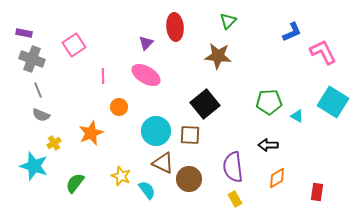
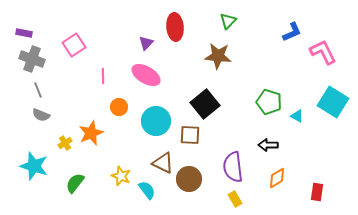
green pentagon: rotated 20 degrees clockwise
cyan circle: moved 10 px up
yellow cross: moved 11 px right
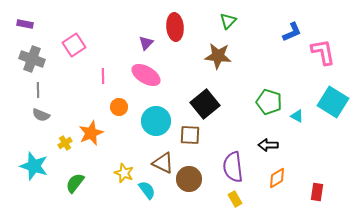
purple rectangle: moved 1 px right, 9 px up
pink L-shape: rotated 16 degrees clockwise
gray line: rotated 21 degrees clockwise
yellow star: moved 3 px right, 3 px up
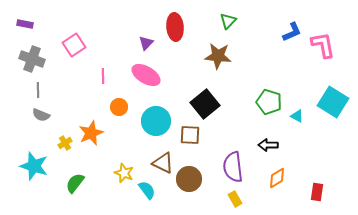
pink L-shape: moved 7 px up
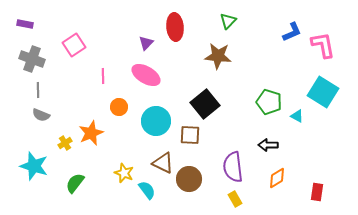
cyan square: moved 10 px left, 10 px up
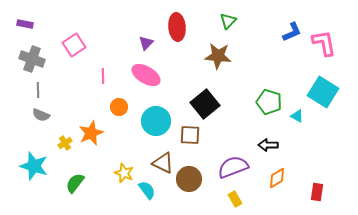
red ellipse: moved 2 px right
pink L-shape: moved 1 px right, 2 px up
purple semicircle: rotated 76 degrees clockwise
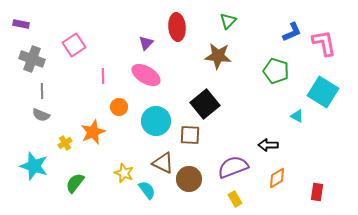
purple rectangle: moved 4 px left
gray line: moved 4 px right, 1 px down
green pentagon: moved 7 px right, 31 px up
orange star: moved 2 px right, 1 px up
